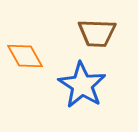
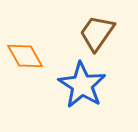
brown trapezoid: rotated 123 degrees clockwise
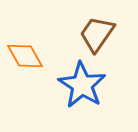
brown trapezoid: moved 1 px down
